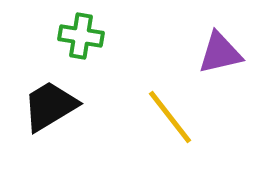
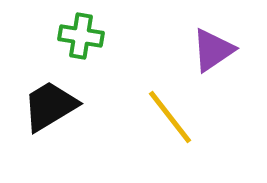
purple triangle: moved 7 px left, 3 px up; rotated 21 degrees counterclockwise
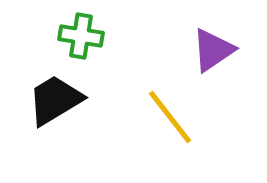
black trapezoid: moved 5 px right, 6 px up
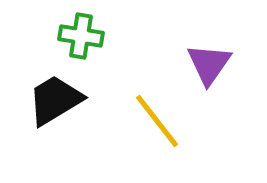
purple triangle: moved 4 px left, 14 px down; rotated 21 degrees counterclockwise
yellow line: moved 13 px left, 4 px down
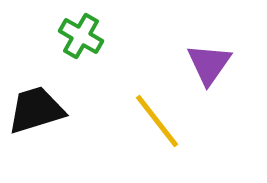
green cross: rotated 21 degrees clockwise
black trapezoid: moved 19 px left, 10 px down; rotated 14 degrees clockwise
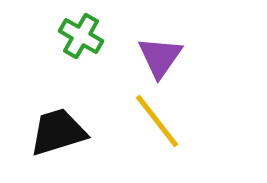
purple triangle: moved 49 px left, 7 px up
black trapezoid: moved 22 px right, 22 px down
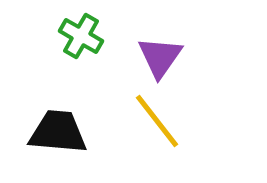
black trapezoid: rotated 22 degrees clockwise
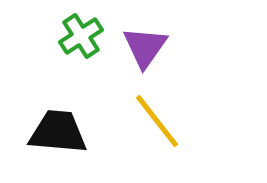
green cross: rotated 27 degrees clockwise
purple triangle: moved 15 px left, 10 px up
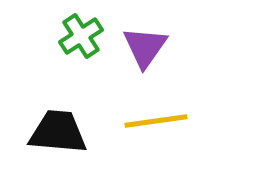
yellow line: moved 1 px left; rotated 60 degrees counterclockwise
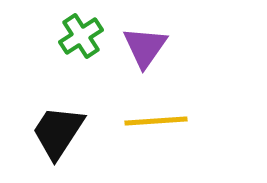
yellow line: rotated 4 degrees clockwise
black trapezoid: rotated 62 degrees counterclockwise
